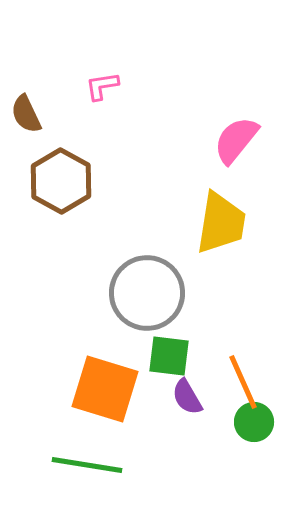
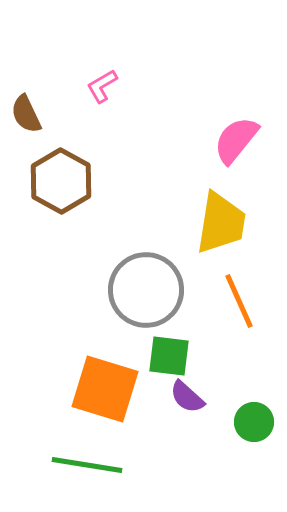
pink L-shape: rotated 21 degrees counterclockwise
gray circle: moved 1 px left, 3 px up
orange line: moved 4 px left, 81 px up
purple semicircle: rotated 18 degrees counterclockwise
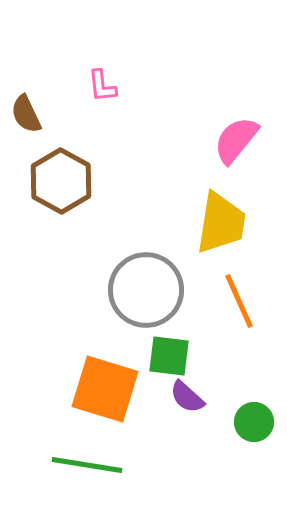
pink L-shape: rotated 66 degrees counterclockwise
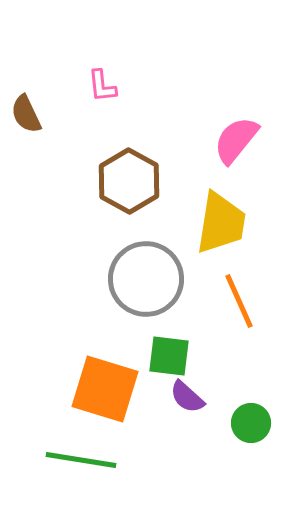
brown hexagon: moved 68 px right
gray circle: moved 11 px up
green circle: moved 3 px left, 1 px down
green line: moved 6 px left, 5 px up
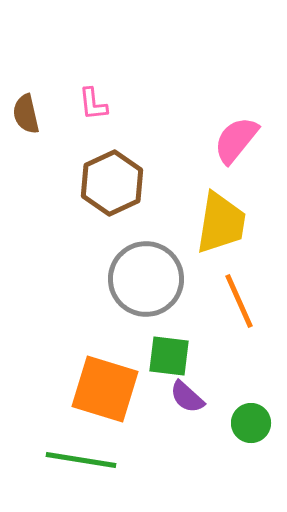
pink L-shape: moved 9 px left, 18 px down
brown semicircle: rotated 12 degrees clockwise
brown hexagon: moved 17 px left, 2 px down; rotated 6 degrees clockwise
